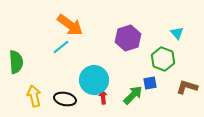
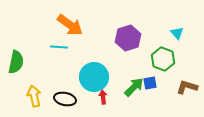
cyan line: moved 2 px left; rotated 42 degrees clockwise
green semicircle: rotated 15 degrees clockwise
cyan circle: moved 3 px up
green arrow: moved 1 px right, 8 px up
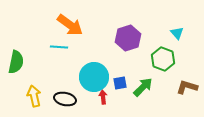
blue square: moved 30 px left
green arrow: moved 9 px right
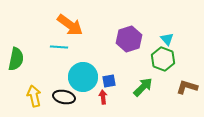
cyan triangle: moved 10 px left, 6 px down
purple hexagon: moved 1 px right, 1 px down
green semicircle: moved 3 px up
cyan circle: moved 11 px left
blue square: moved 11 px left, 2 px up
black ellipse: moved 1 px left, 2 px up
